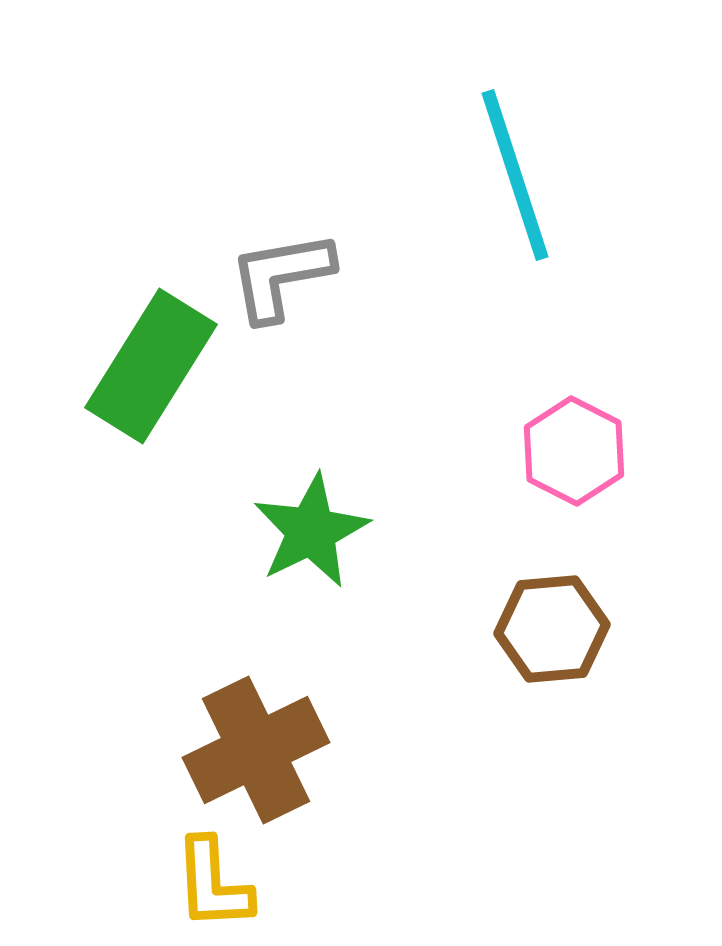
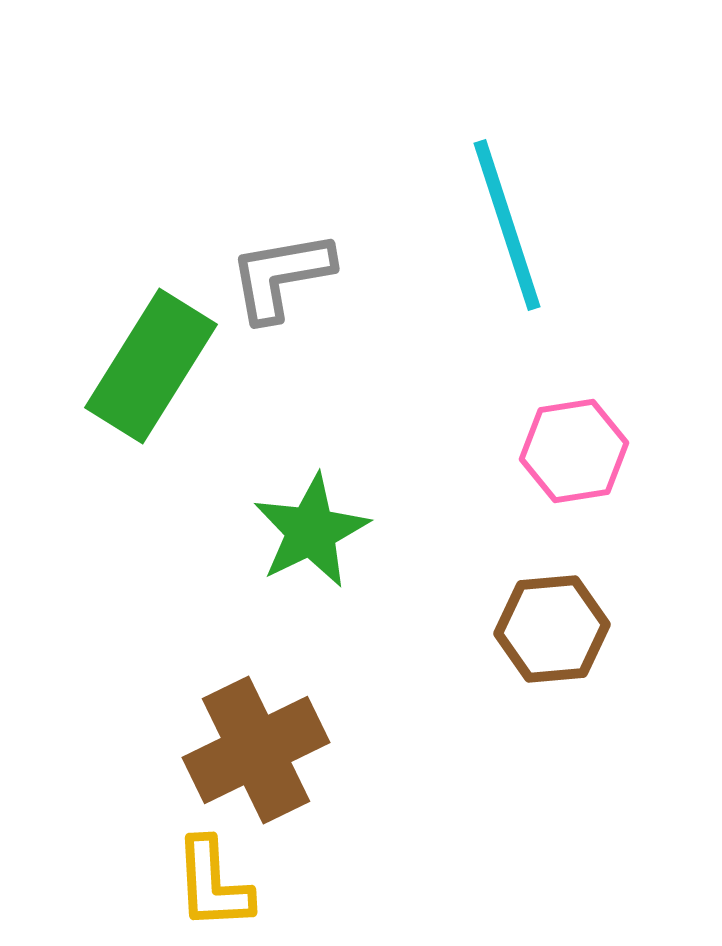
cyan line: moved 8 px left, 50 px down
pink hexagon: rotated 24 degrees clockwise
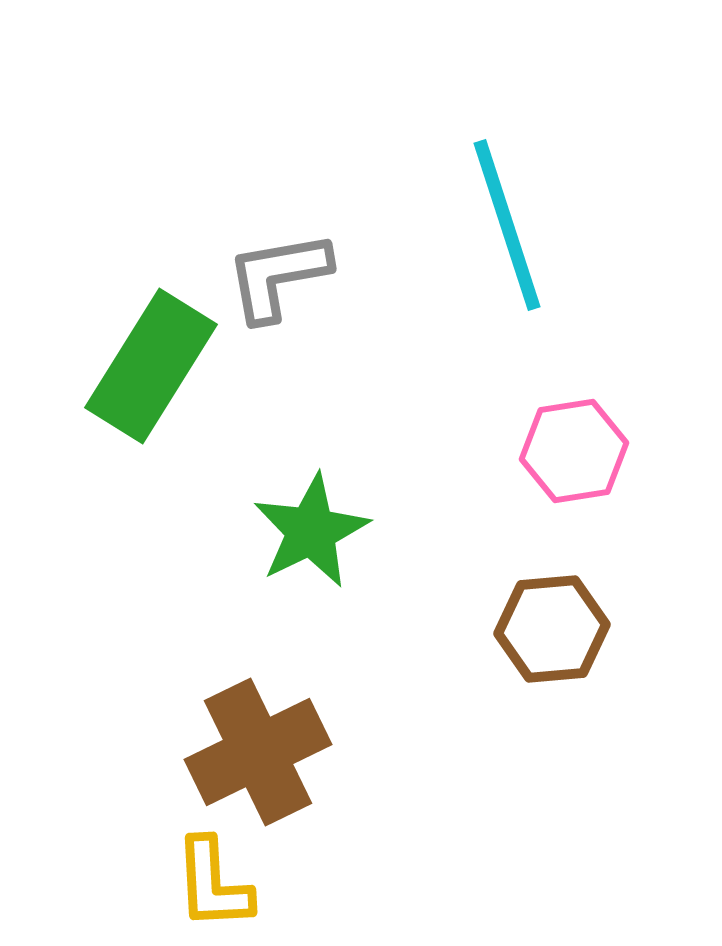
gray L-shape: moved 3 px left
brown cross: moved 2 px right, 2 px down
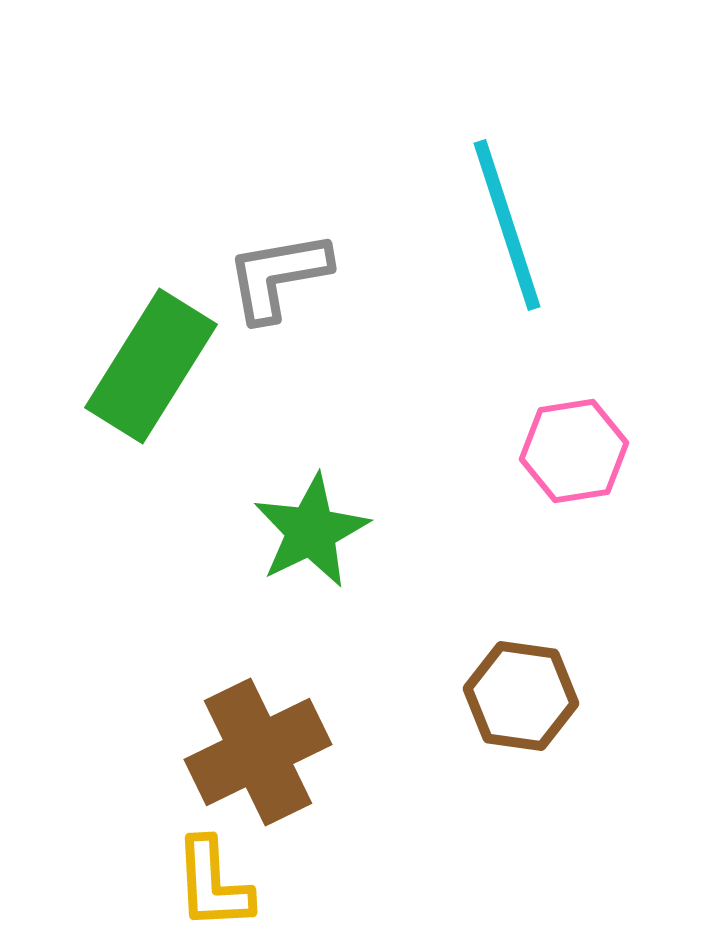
brown hexagon: moved 31 px left, 67 px down; rotated 13 degrees clockwise
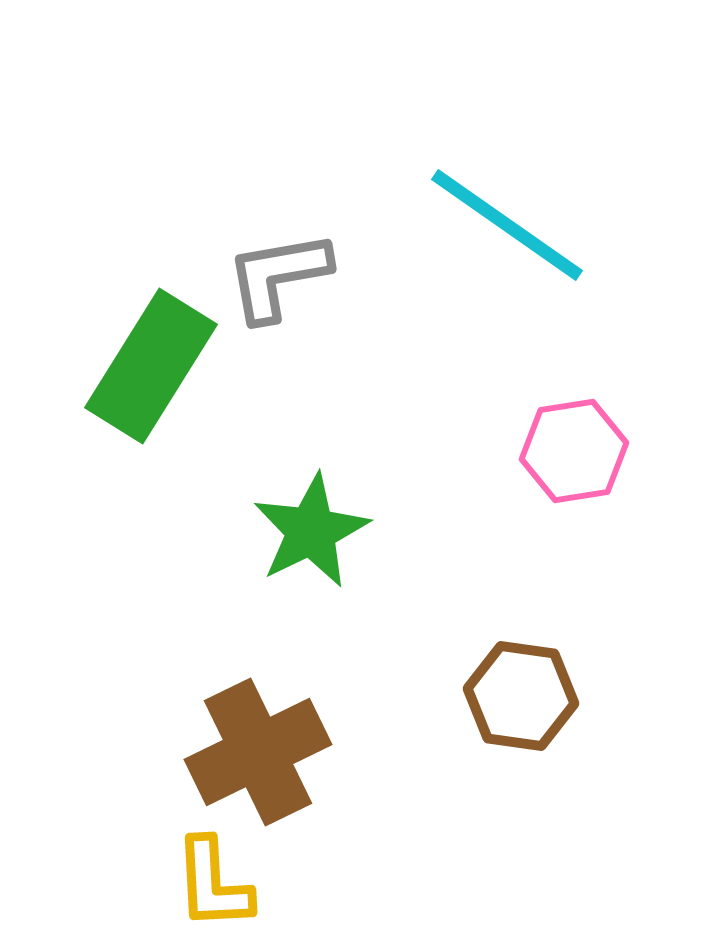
cyan line: rotated 37 degrees counterclockwise
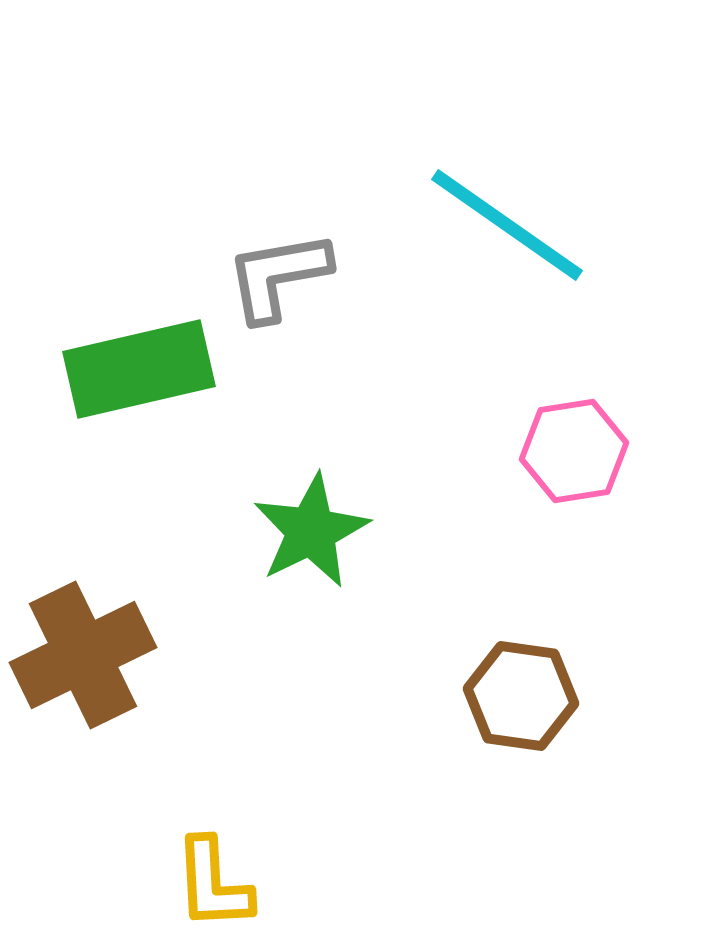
green rectangle: moved 12 px left, 3 px down; rotated 45 degrees clockwise
brown cross: moved 175 px left, 97 px up
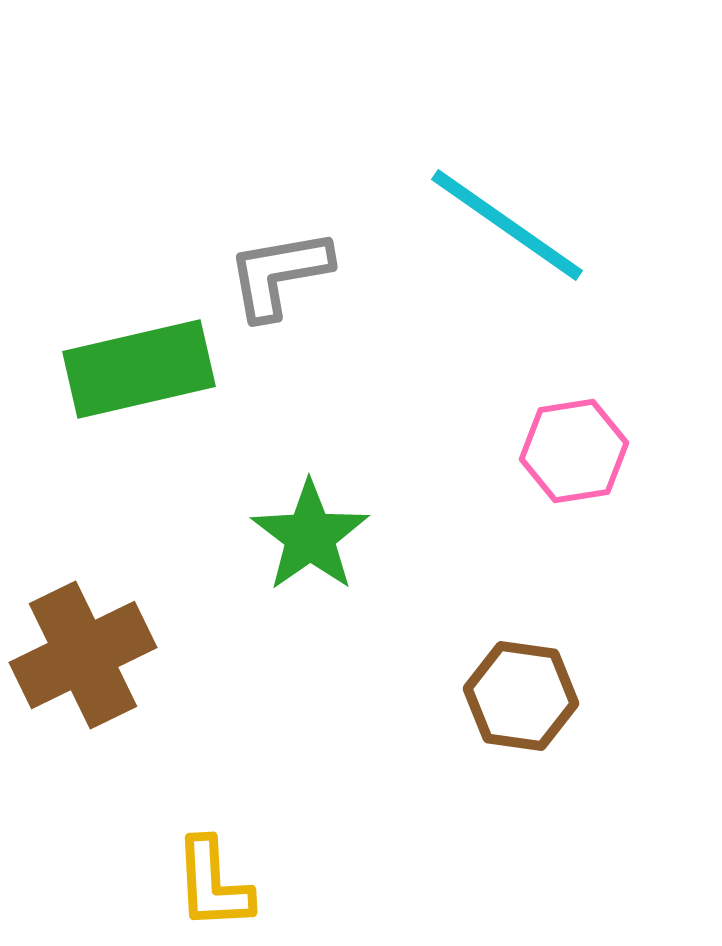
gray L-shape: moved 1 px right, 2 px up
green star: moved 1 px left, 5 px down; rotated 9 degrees counterclockwise
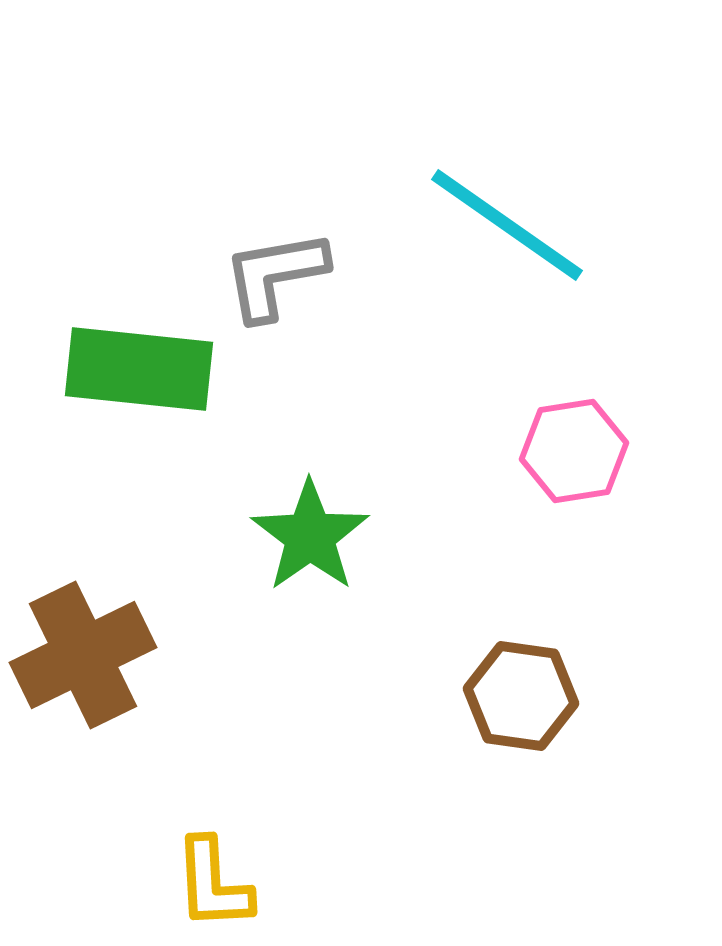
gray L-shape: moved 4 px left, 1 px down
green rectangle: rotated 19 degrees clockwise
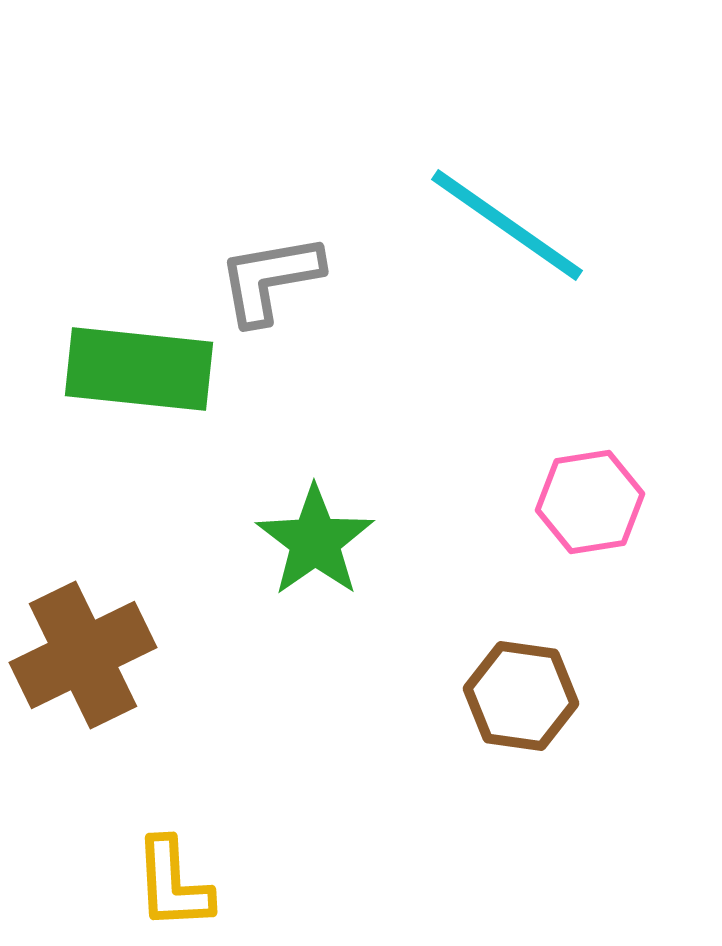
gray L-shape: moved 5 px left, 4 px down
pink hexagon: moved 16 px right, 51 px down
green star: moved 5 px right, 5 px down
yellow L-shape: moved 40 px left
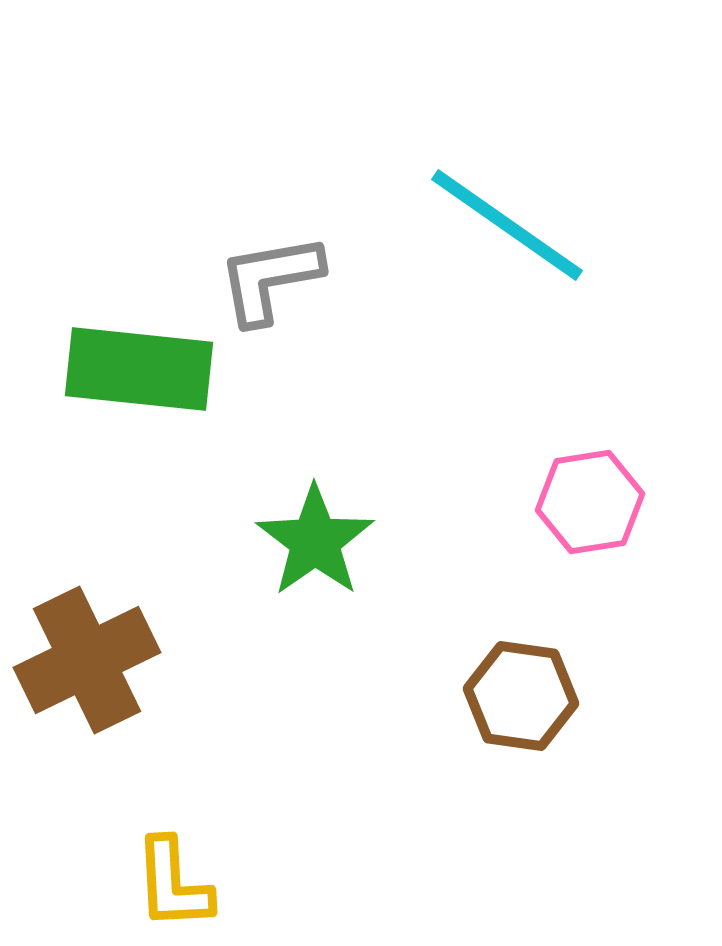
brown cross: moved 4 px right, 5 px down
